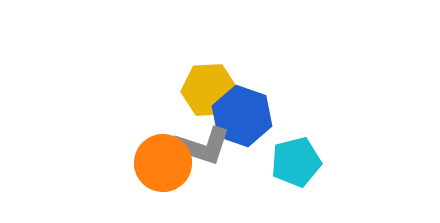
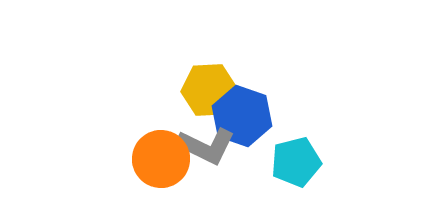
gray L-shape: moved 4 px right; rotated 8 degrees clockwise
orange circle: moved 2 px left, 4 px up
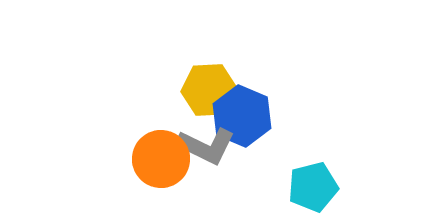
blue hexagon: rotated 4 degrees clockwise
cyan pentagon: moved 17 px right, 25 px down
